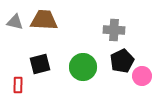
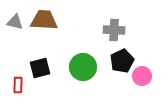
black square: moved 4 px down
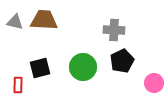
pink circle: moved 12 px right, 7 px down
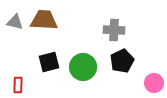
black square: moved 9 px right, 6 px up
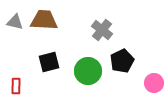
gray cross: moved 12 px left; rotated 35 degrees clockwise
green circle: moved 5 px right, 4 px down
red rectangle: moved 2 px left, 1 px down
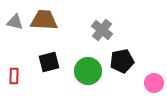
black pentagon: rotated 15 degrees clockwise
red rectangle: moved 2 px left, 10 px up
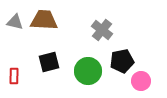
pink circle: moved 13 px left, 2 px up
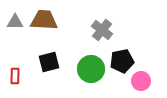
gray triangle: rotated 12 degrees counterclockwise
green circle: moved 3 px right, 2 px up
red rectangle: moved 1 px right
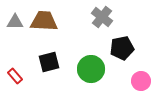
brown trapezoid: moved 1 px down
gray cross: moved 13 px up
black pentagon: moved 13 px up
red rectangle: rotated 42 degrees counterclockwise
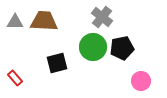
black square: moved 8 px right, 1 px down
green circle: moved 2 px right, 22 px up
red rectangle: moved 2 px down
